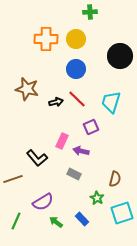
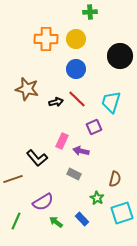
purple square: moved 3 px right
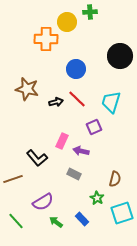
yellow circle: moved 9 px left, 17 px up
green line: rotated 66 degrees counterclockwise
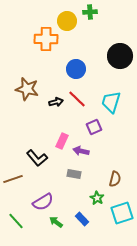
yellow circle: moved 1 px up
gray rectangle: rotated 16 degrees counterclockwise
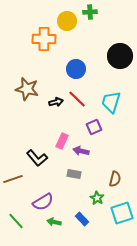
orange cross: moved 2 px left
green arrow: moved 2 px left; rotated 24 degrees counterclockwise
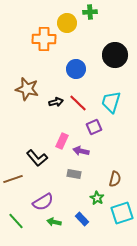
yellow circle: moved 2 px down
black circle: moved 5 px left, 1 px up
red line: moved 1 px right, 4 px down
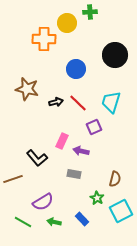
cyan square: moved 1 px left, 2 px up; rotated 10 degrees counterclockwise
green line: moved 7 px right, 1 px down; rotated 18 degrees counterclockwise
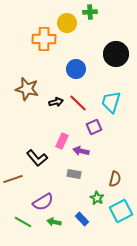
black circle: moved 1 px right, 1 px up
